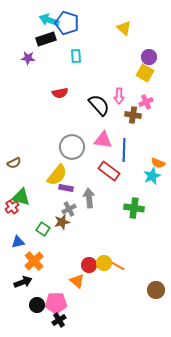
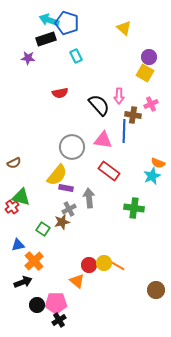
cyan rectangle: rotated 24 degrees counterclockwise
pink cross: moved 5 px right, 2 px down
blue line: moved 19 px up
blue triangle: moved 3 px down
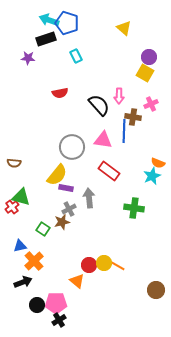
brown cross: moved 2 px down
brown semicircle: rotated 32 degrees clockwise
blue triangle: moved 2 px right, 1 px down
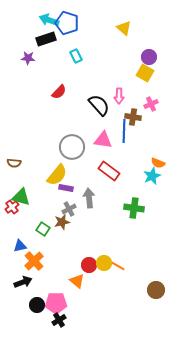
red semicircle: moved 1 px left, 1 px up; rotated 35 degrees counterclockwise
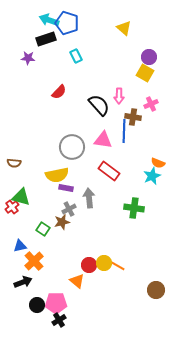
yellow semicircle: rotated 40 degrees clockwise
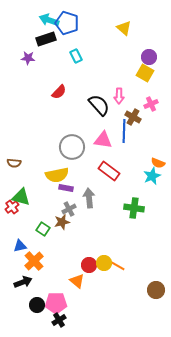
brown cross: rotated 21 degrees clockwise
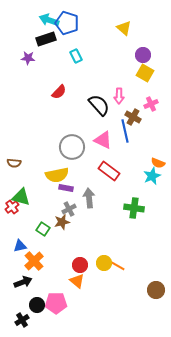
purple circle: moved 6 px left, 2 px up
blue line: moved 1 px right; rotated 15 degrees counterclockwise
pink triangle: rotated 18 degrees clockwise
red circle: moved 9 px left
black cross: moved 37 px left
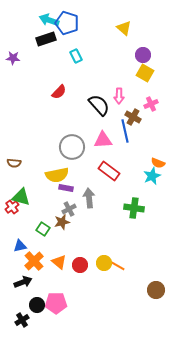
purple star: moved 15 px left
pink triangle: rotated 30 degrees counterclockwise
orange triangle: moved 18 px left, 19 px up
